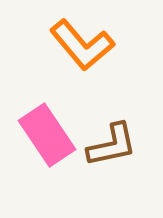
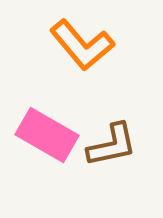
pink rectangle: rotated 26 degrees counterclockwise
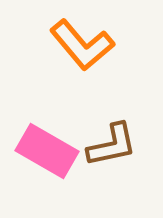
pink rectangle: moved 16 px down
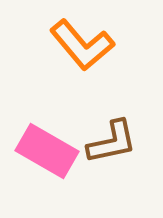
brown L-shape: moved 3 px up
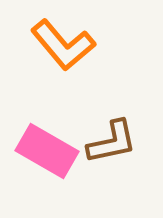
orange L-shape: moved 19 px left
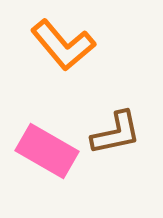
brown L-shape: moved 4 px right, 9 px up
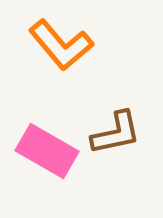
orange L-shape: moved 2 px left
